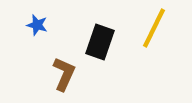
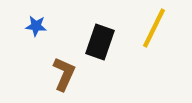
blue star: moved 1 px left, 1 px down; rotated 10 degrees counterclockwise
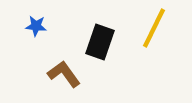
brown L-shape: rotated 60 degrees counterclockwise
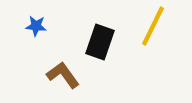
yellow line: moved 1 px left, 2 px up
brown L-shape: moved 1 px left, 1 px down
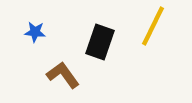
blue star: moved 1 px left, 6 px down
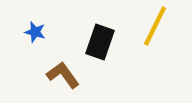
yellow line: moved 2 px right
blue star: rotated 10 degrees clockwise
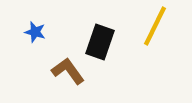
brown L-shape: moved 5 px right, 4 px up
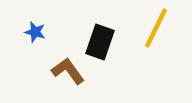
yellow line: moved 1 px right, 2 px down
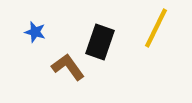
brown L-shape: moved 4 px up
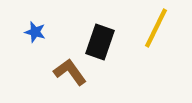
brown L-shape: moved 2 px right, 5 px down
